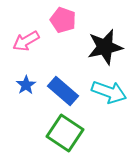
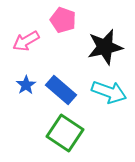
blue rectangle: moved 2 px left, 1 px up
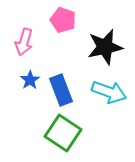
pink arrow: moved 2 px left, 1 px down; rotated 44 degrees counterclockwise
blue star: moved 4 px right, 5 px up
blue rectangle: rotated 28 degrees clockwise
green square: moved 2 px left
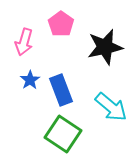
pink pentagon: moved 2 px left, 4 px down; rotated 15 degrees clockwise
cyan arrow: moved 2 px right, 15 px down; rotated 20 degrees clockwise
green square: moved 1 px down
